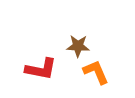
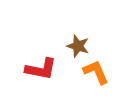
brown star: rotated 15 degrees clockwise
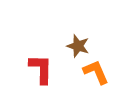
red L-shape: rotated 100 degrees counterclockwise
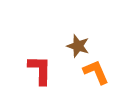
red L-shape: moved 1 px left, 1 px down
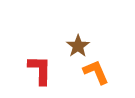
brown star: rotated 20 degrees clockwise
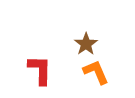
brown star: moved 8 px right, 2 px up
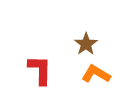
orange L-shape: moved 2 px down; rotated 36 degrees counterclockwise
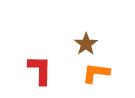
orange L-shape: moved 1 px up; rotated 24 degrees counterclockwise
